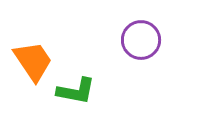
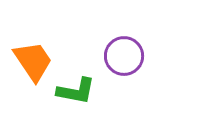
purple circle: moved 17 px left, 16 px down
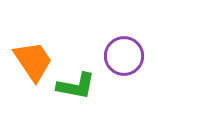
green L-shape: moved 5 px up
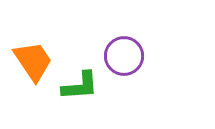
green L-shape: moved 4 px right; rotated 15 degrees counterclockwise
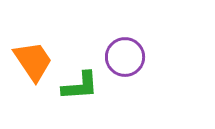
purple circle: moved 1 px right, 1 px down
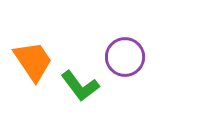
green L-shape: rotated 57 degrees clockwise
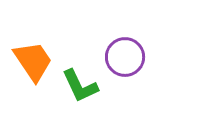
green L-shape: rotated 12 degrees clockwise
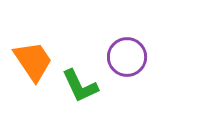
purple circle: moved 2 px right
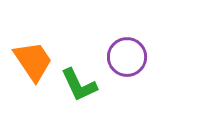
green L-shape: moved 1 px left, 1 px up
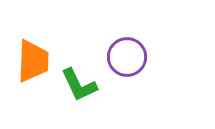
orange trapezoid: rotated 36 degrees clockwise
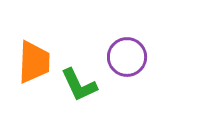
orange trapezoid: moved 1 px right, 1 px down
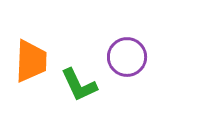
orange trapezoid: moved 3 px left, 1 px up
